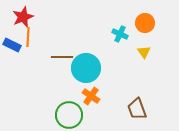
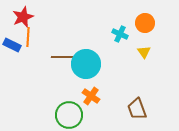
cyan circle: moved 4 px up
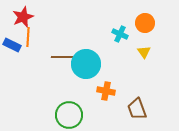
orange cross: moved 15 px right, 5 px up; rotated 24 degrees counterclockwise
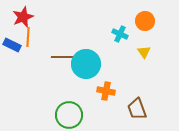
orange circle: moved 2 px up
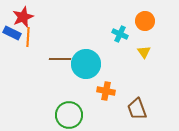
blue rectangle: moved 12 px up
brown line: moved 2 px left, 2 px down
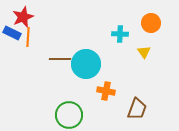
orange circle: moved 6 px right, 2 px down
cyan cross: rotated 21 degrees counterclockwise
brown trapezoid: rotated 140 degrees counterclockwise
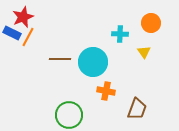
orange line: rotated 24 degrees clockwise
cyan circle: moved 7 px right, 2 px up
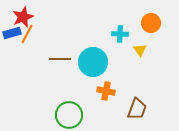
blue rectangle: rotated 42 degrees counterclockwise
orange line: moved 1 px left, 3 px up
yellow triangle: moved 4 px left, 2 px up
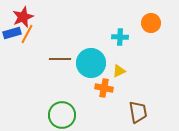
cyan cross: moved 3 px down
yellow triangle: moved 21 px left, 21 px down; rotated 40 degrees clockwise
cyan circle: moved 2 px left, 1 px down
orange cross: moved 2 px left, 3 px up
brown trapezoid: moved 1 px right, 3 px down; rotated 30 degrees counterclockwise
green circle: moved 7 px left
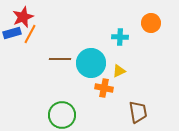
orange line: moved 3 px right
